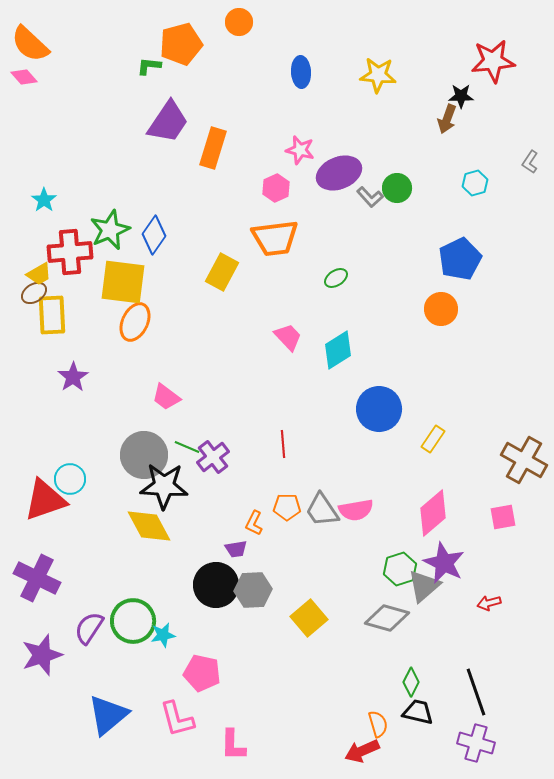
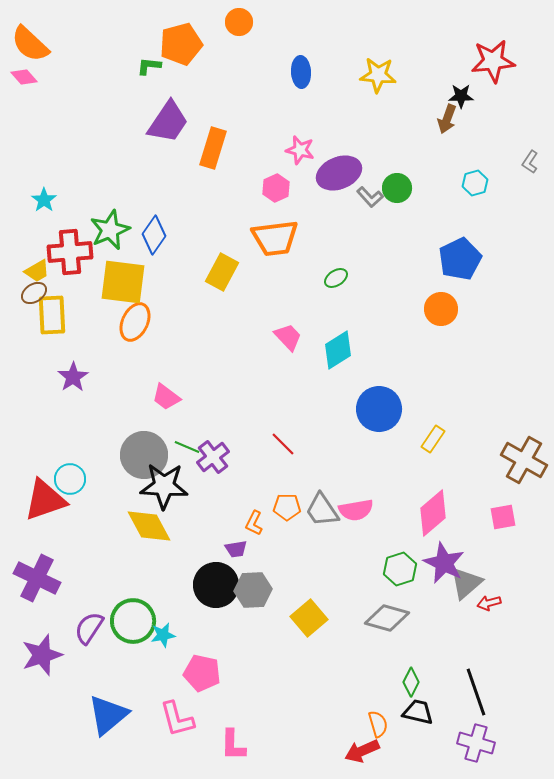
yellow trapezoid at (39, 274): moved 2 px left, 3 px up
red line at (283, 444): rotated 40 degrees counterclockwise
gray triangle at (424, 586): moved 42 px right, 3 px up
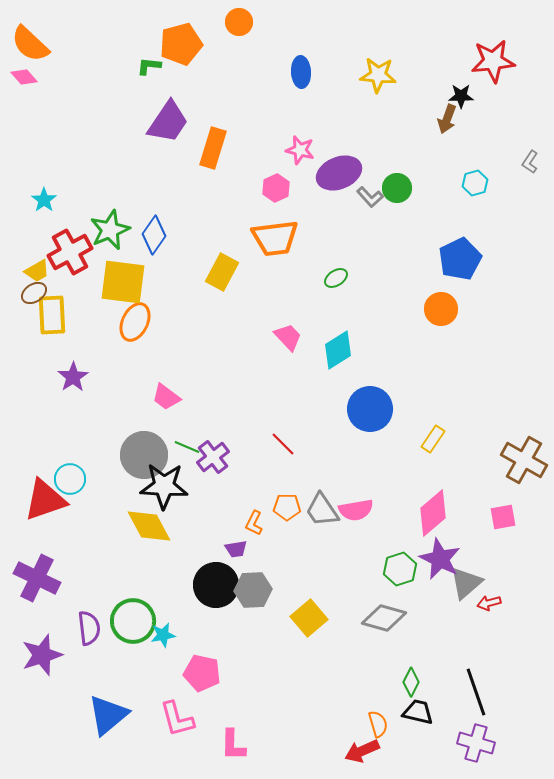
red cross at (70, 252): rotated 24 degrees counterclockwise
blue circle at (379, 409): moved 9 px left
purple star at (444, 563): moved 4 px left, 4 px up
gray diamond at (387, 618): moved 3 px left
purple semicircle at (89, 628): rotated 140 degrees clockwise
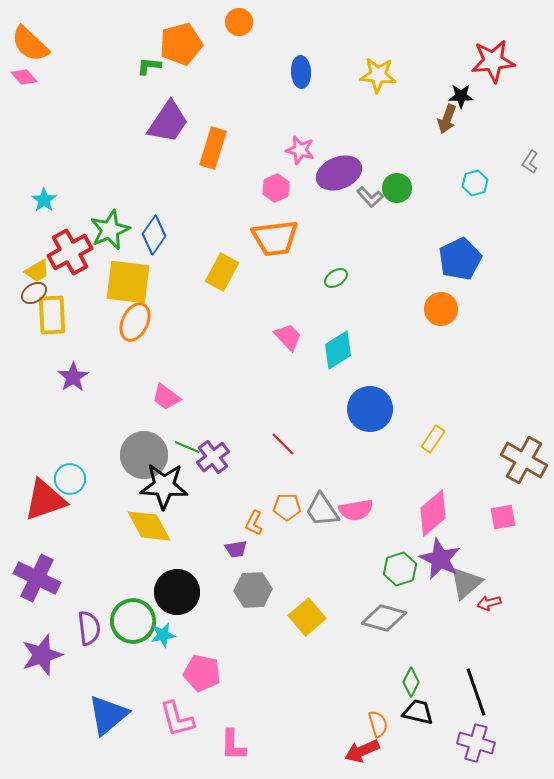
yellow square at (123, 282): moved 5 px right
black circle at (216, 585): moved 39 px left, 7 px down
yellow square at (309, 618): moved 2 px left, 1 px up
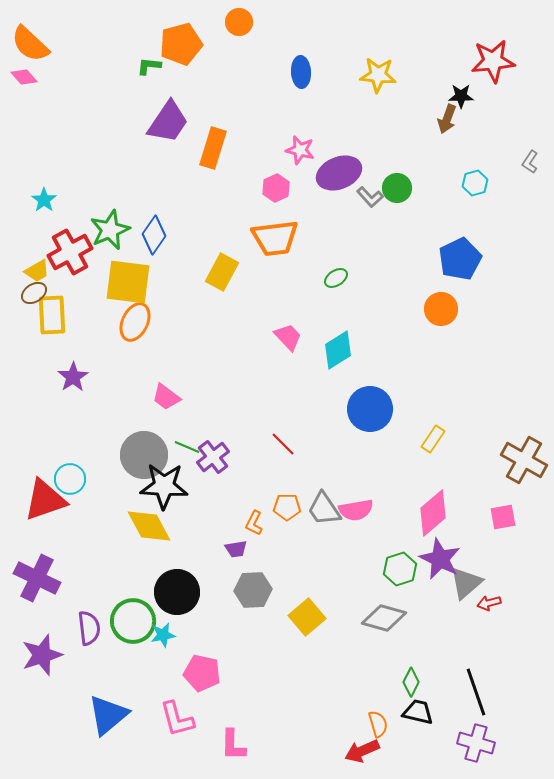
gray trapezoid at (322, 510): moved 2 px right, 1 px up
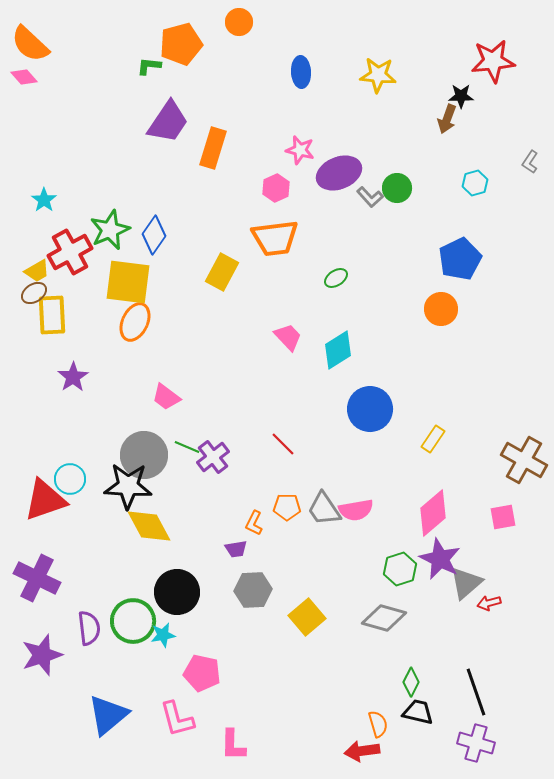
black star at (164, 486): moved 36 px left
red arrow at (362, 751): rotated 16 degrees clockwise
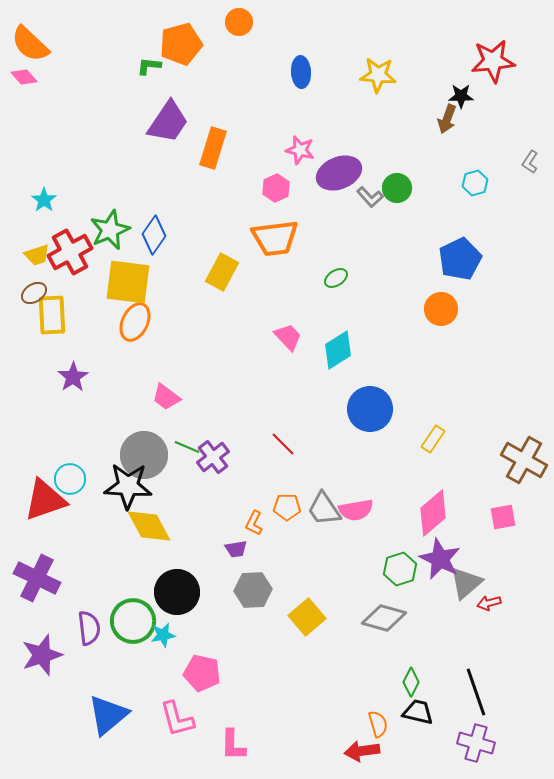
yellow trapezoid at (37, 271): moved 16 px up; rotated 12 degrees clockwise
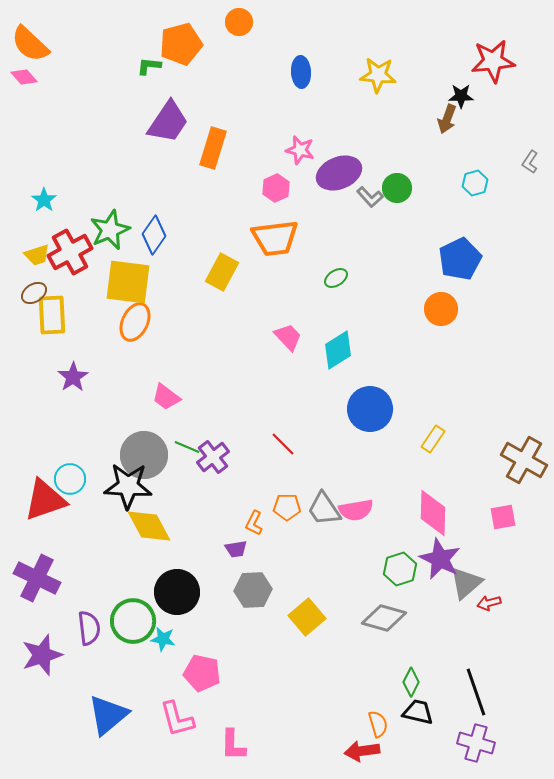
pink diamond at (433, 513): rotated 48 degrees counterclockwise
cyan star at (163, 635): moved 4 px down; rotated 20 degrees clockwise
